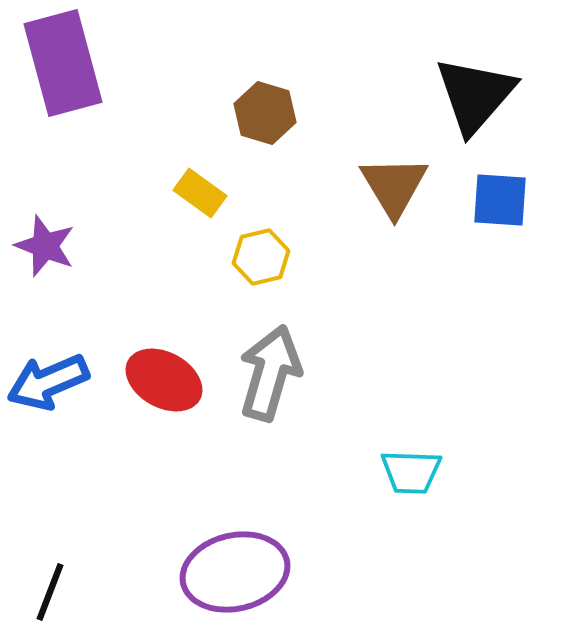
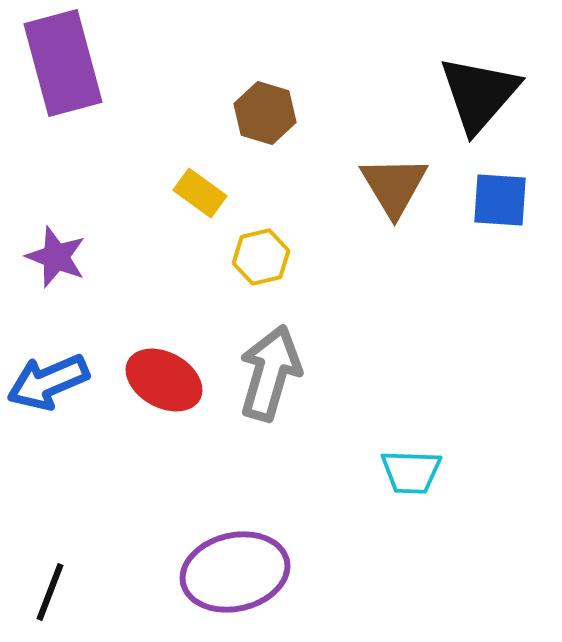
black triangle: moved 4 px right, 1 px up
purple star: moved 11 px right, 11 px down
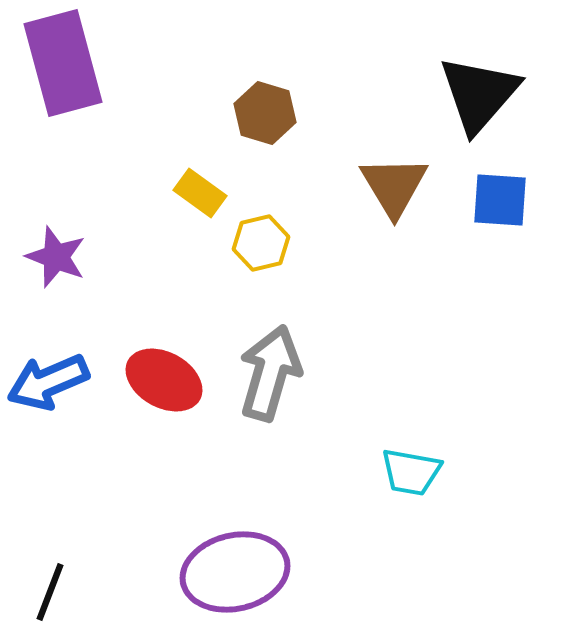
yellow hexagon: moved 14 px up
cyan trapezoid: rotated 8 degrees clockwise
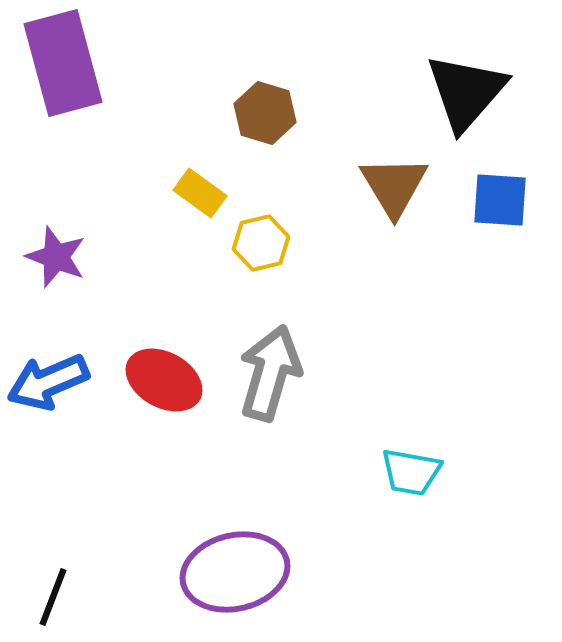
black triangle: moved 13 px left, 2 px up
black line: moved 3 px right, 5 px down
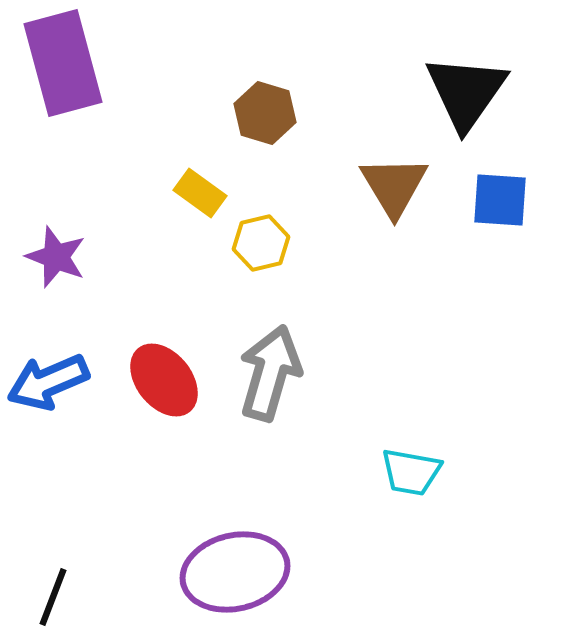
black triangle: rotated 6 degrees counterclockwise
red ellipse: rotated 22 degrees clockwise
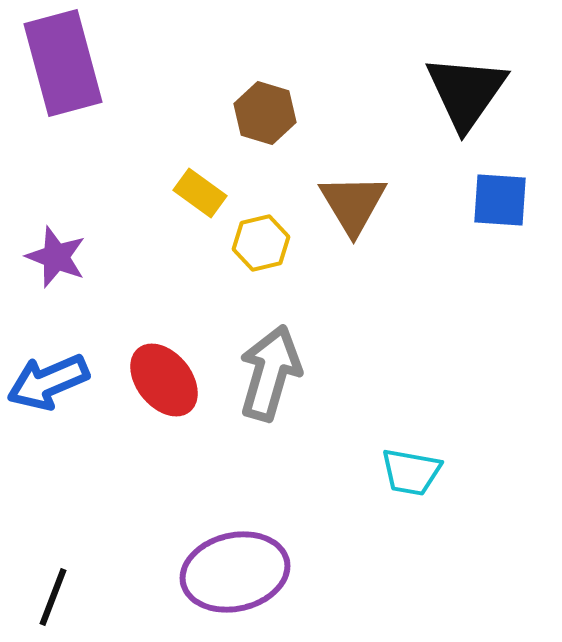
brown triangle: moved 41 px left, 18 px down
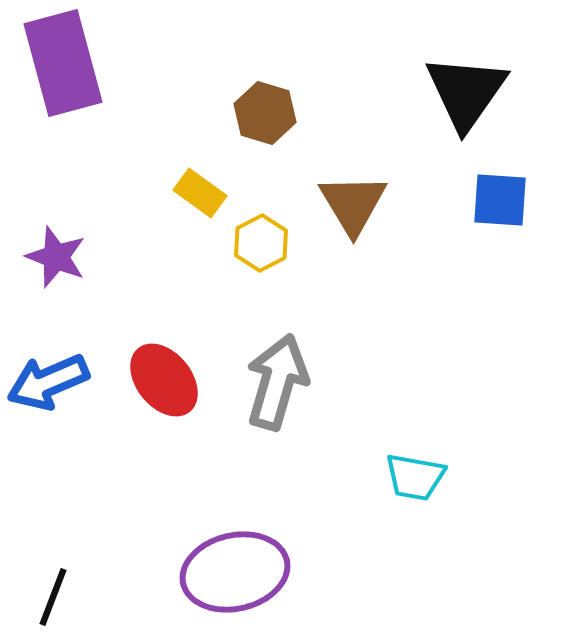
yellow hexagon: rotated 14 degrees counterclockwise
gray arrow: moved 7 px right, 9 px down
cyan trapezoid: moved 4 px right, 5 px down
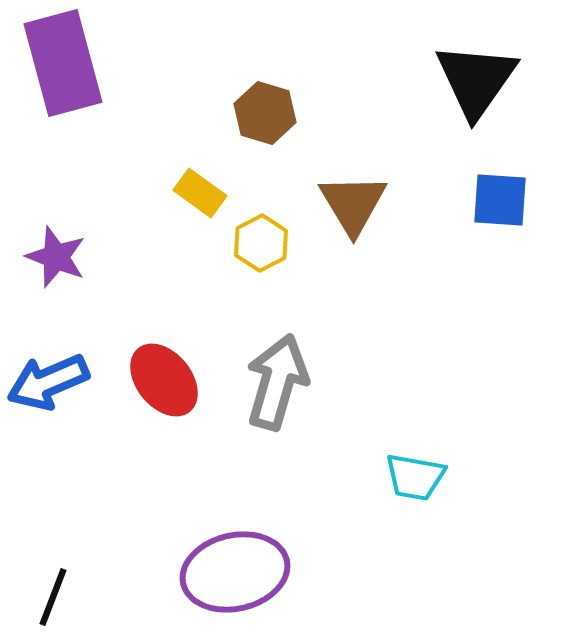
black triangle: moved 10 px right, 12 px up
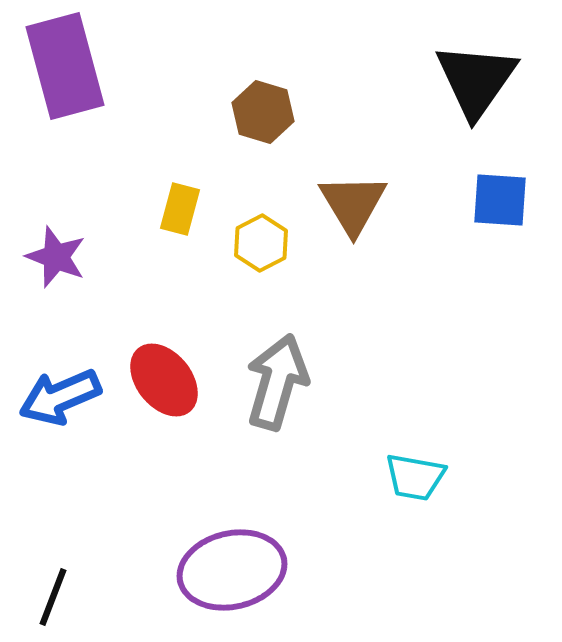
purple rectangle: moved 2 px right, 3 px down
brown hexagon: moved 2 px left, 1 px up
yellow rectangle: moved 20 px left, 16 px down; rotated 69 degrees clockwise
blue arrow: moved 12 px right, 15 px down
purple ellipse: moved 3 px left, 2 px up
